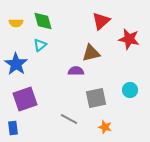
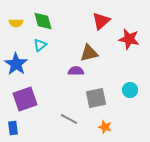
brown triangle: moved 2 px left
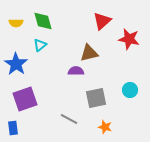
red triangle: moved 1 px right
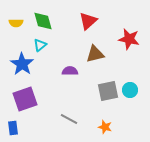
red triangle: moved 14 px left
brown triangle: moved 6 px right, 1 px down
blue star: moved 6 px right
purple semicircle: moved 6 px left
gray square: moved 12 px right, 7 px up
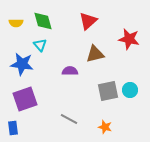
cyan triangle: rotated 32 degrees counterclockwise
blue star: rotated 25 degrees counterclockwise
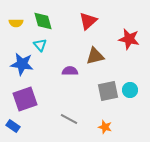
brown triangle: moved 2 px down
blue rectangle: moved 2 px up; rotated 48 degrees counterclockwise
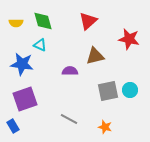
cyan triangle: rotated 24 degrees counterclockwise
blue rectangle: rotated 24 degrees clockwise
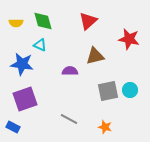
blue rectangle: moved 1 px down; rotated 32 degrees counterclockwise
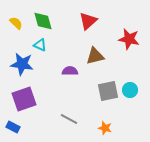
yellow semicircle: rotated 136 degrees counterclockwise
purple square: moved 1 px left
orange star: moved 1 px down
